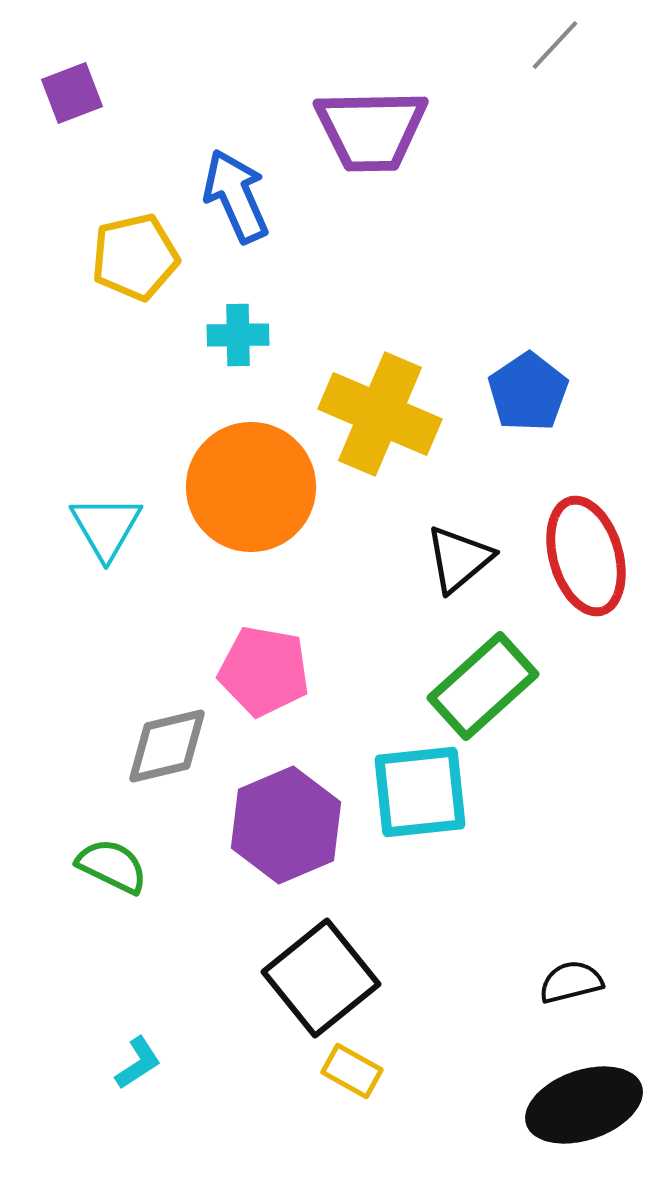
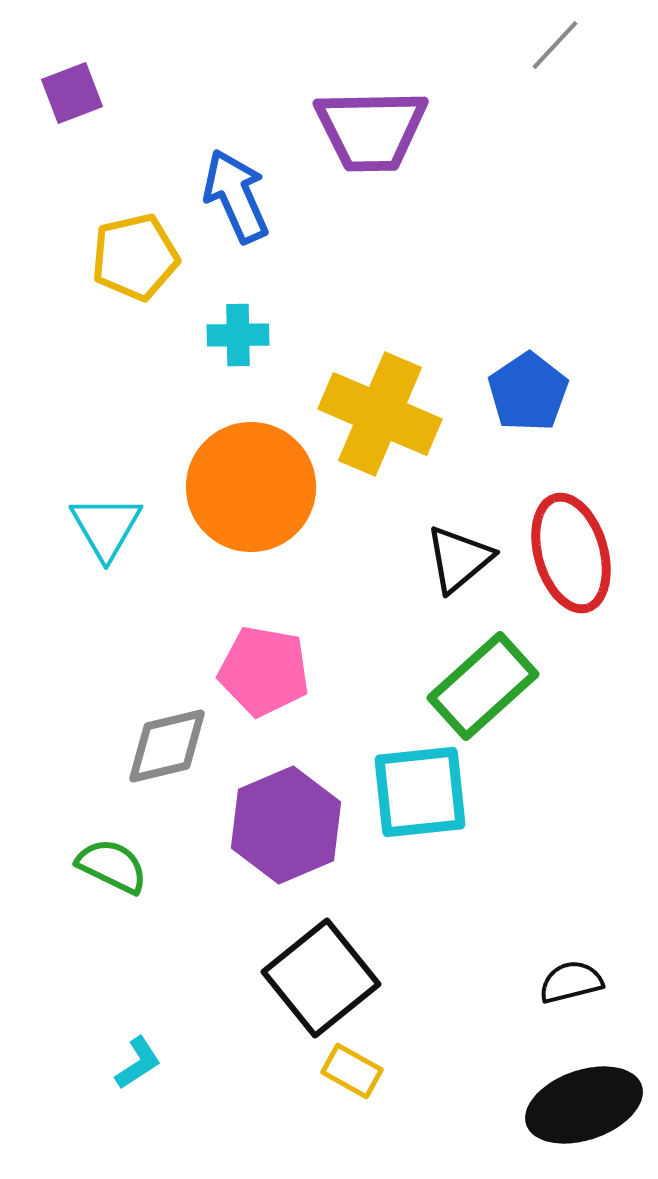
red ellipse: moved 15 px left, 3 px up
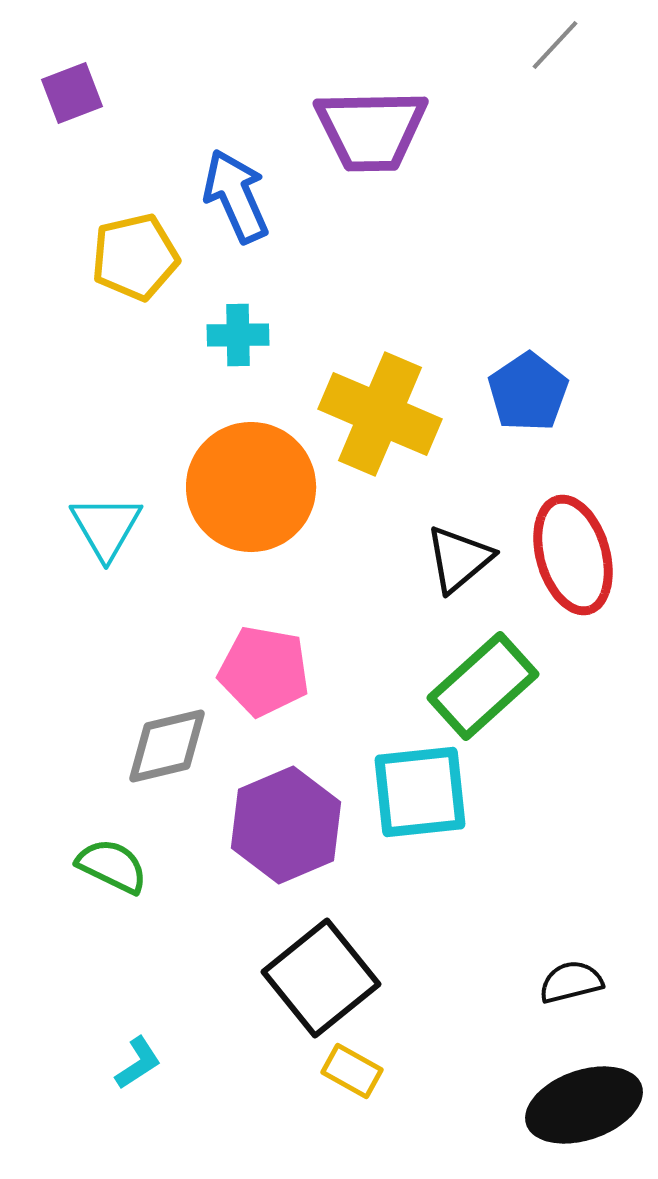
red ellipse: moved 2 px right, 2 px down
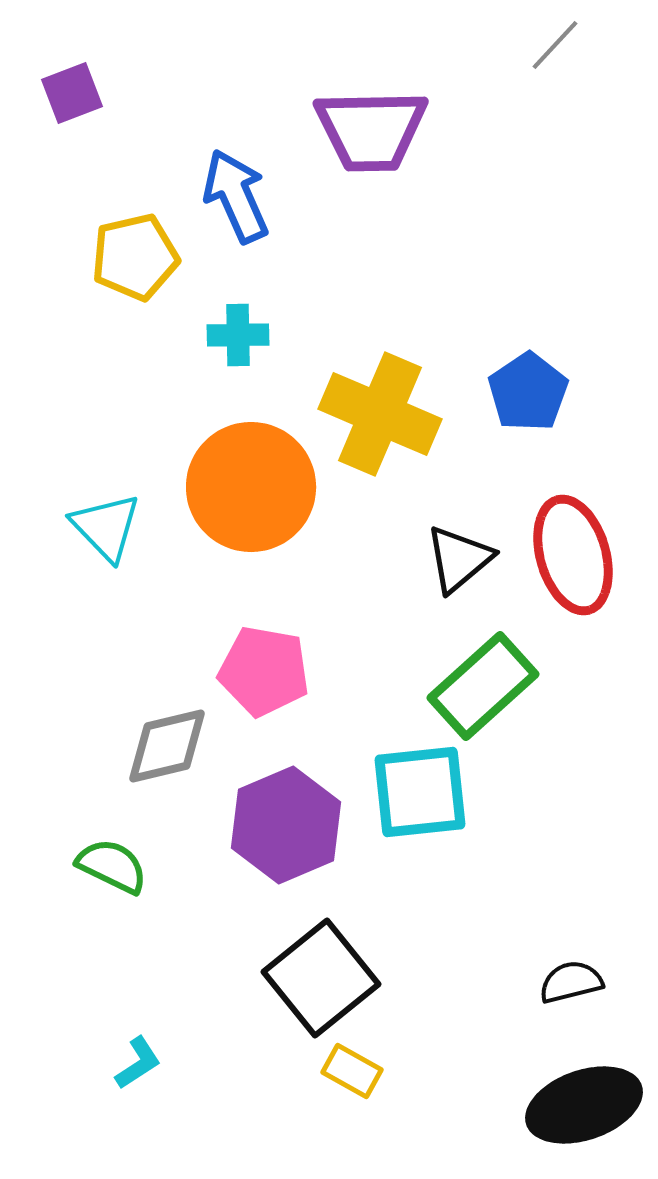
cyan triangle: rotated 14 degrees counterclockwise
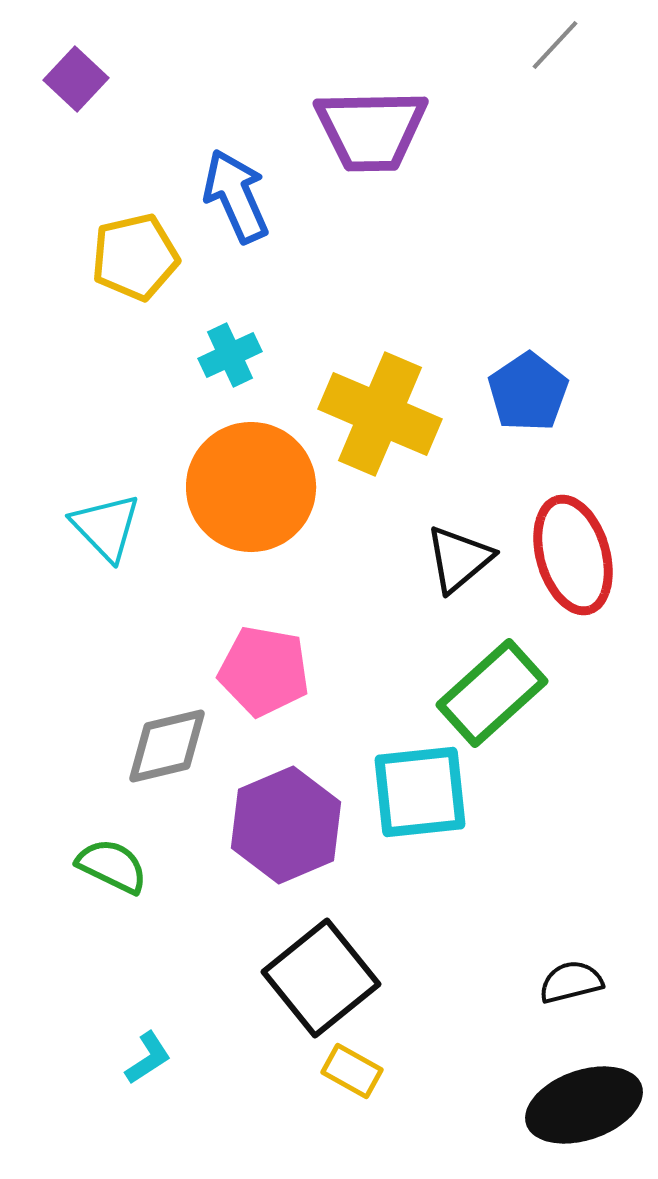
purple square: moved 4 px right, 14 px up; rotated 26 degrees counterclockwise
cyan cross: moved 8 px left, 20 px down; rotated 24 degrees counterclockwise
green rectangle: moved 9 px right, 7 px down
cyan L-shape: moved 10 px right, 5 px up
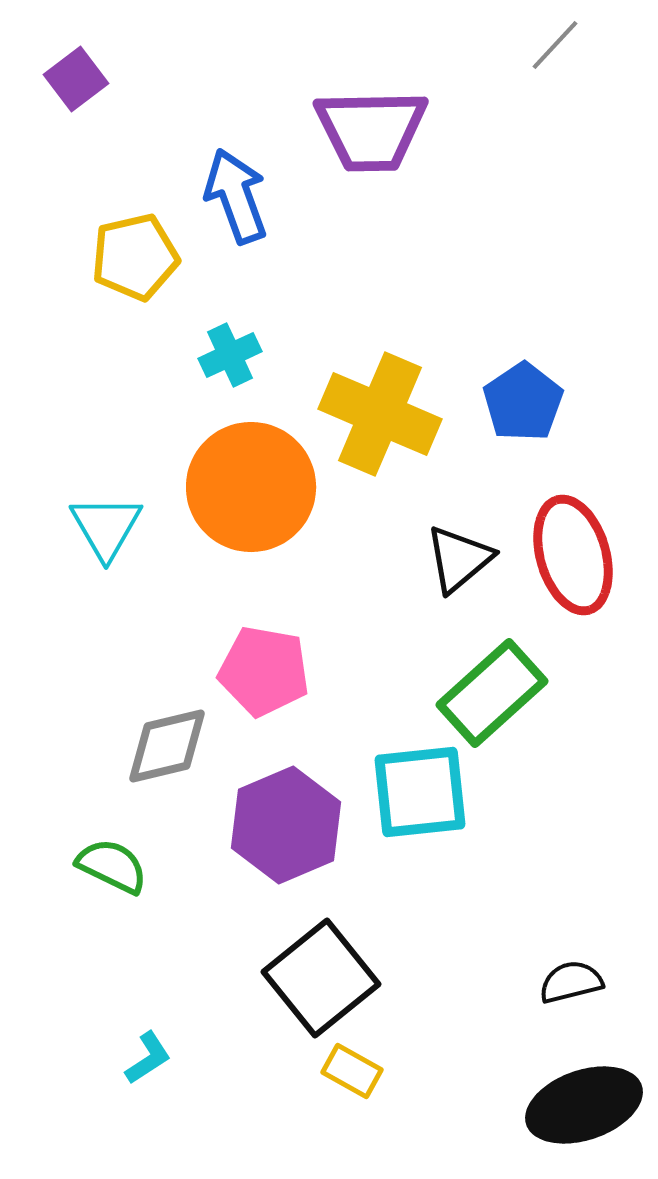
purple square: rotated 10 degrees clockwise
blue arrow: rotated 4 degrees clockwise
blue pentagon: moved 5 px left, 10 px down
cyan triangle: rotated 14 degrees clockwise
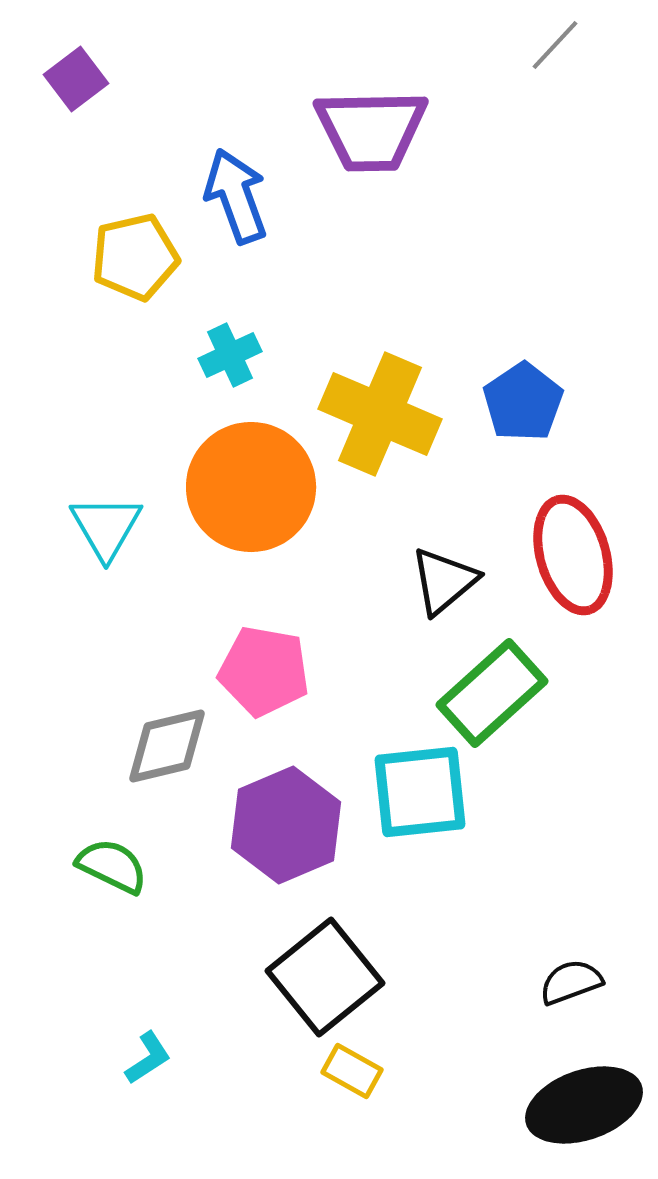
black triangle: moved 15 px left, 22 px down
black square: moved 4 px right, 1 px up
black semicircle: rotated 6 degrees counterclockwise
